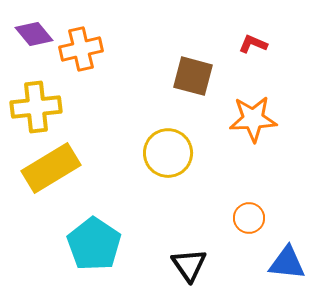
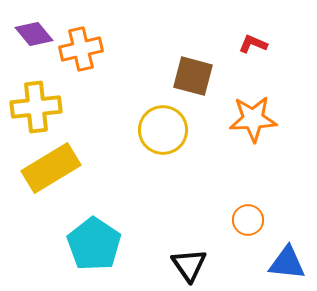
yellow circle: moved 5 px left, 23 px up
orange circle: moved 1 px left, 2 px down
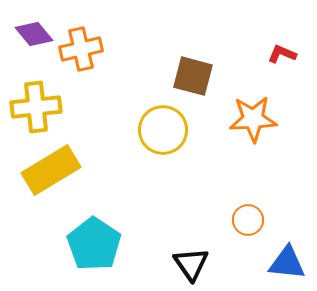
red L-shape: moved 29 px right, 10 px down
yellow rectangle: moved 2 px down
black triangle: moved 2 px right, 1 px up
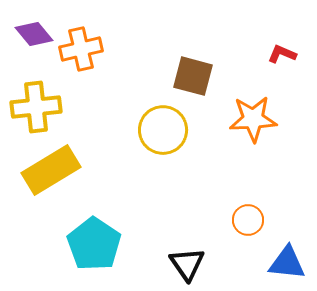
black triangle: moved 4 px left
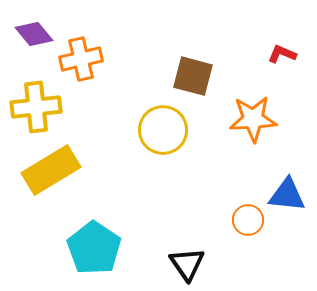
orange cross: moved 10 px down
cyan pentagon: moved 4 px down
blue triangle: moved 68 px up
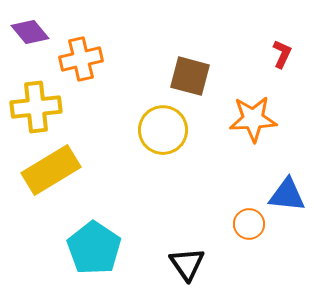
purple diamond: moved 4 px left, 2 px up
red L-shape: rotated 92 degrees clockwise
brown square: moved 3 px left
orange circle: moved 1 px right, 4 px down
